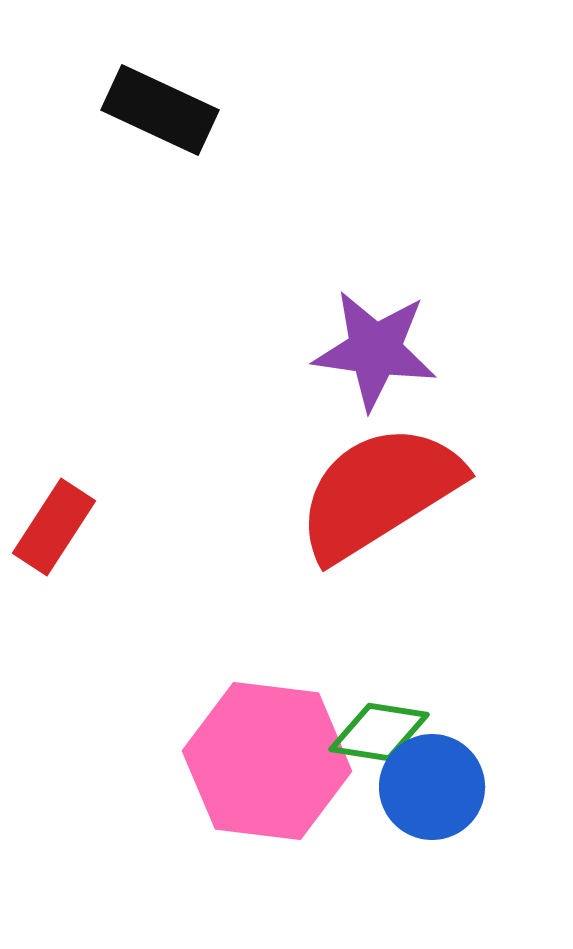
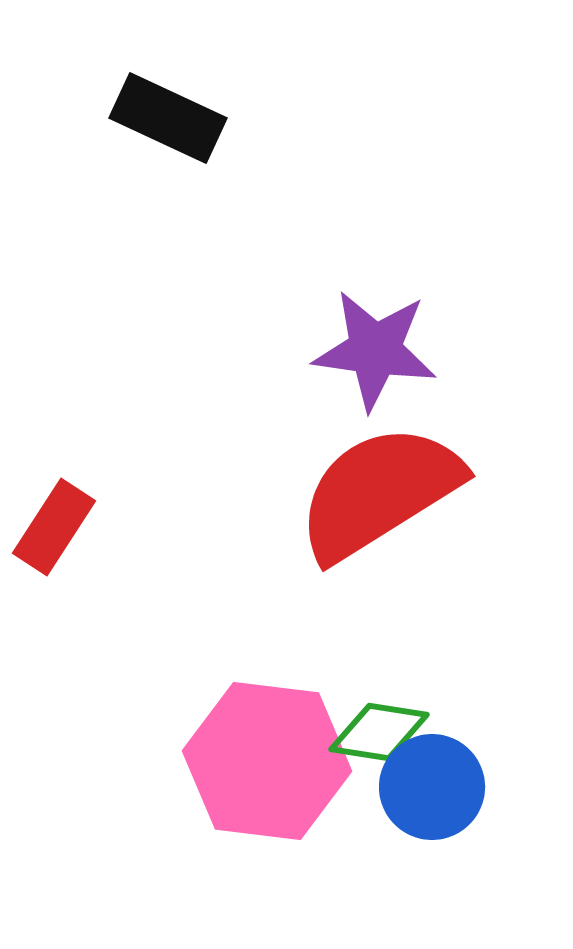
black rectangle: moved 8 px right, 8 px down
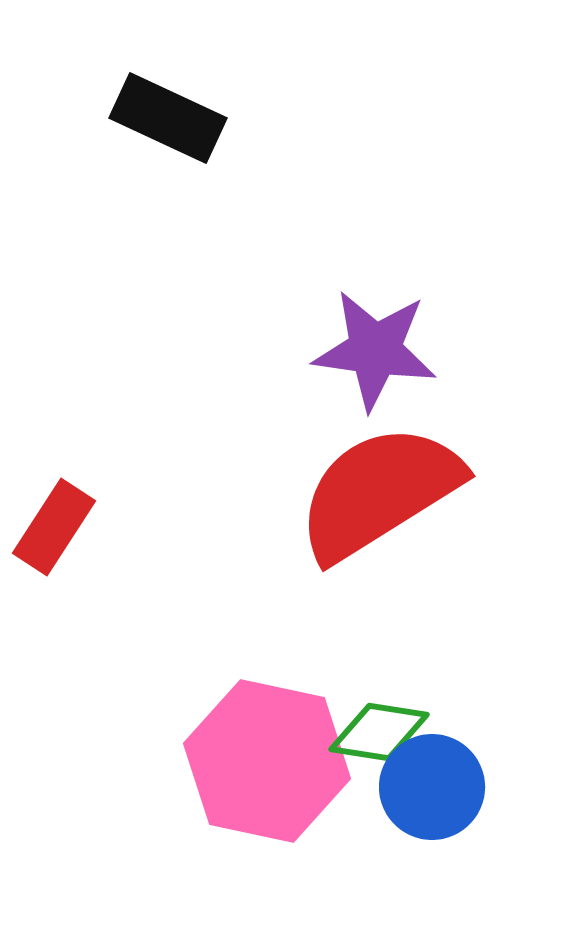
pink hexagon: rotated 5 degrees clockwise
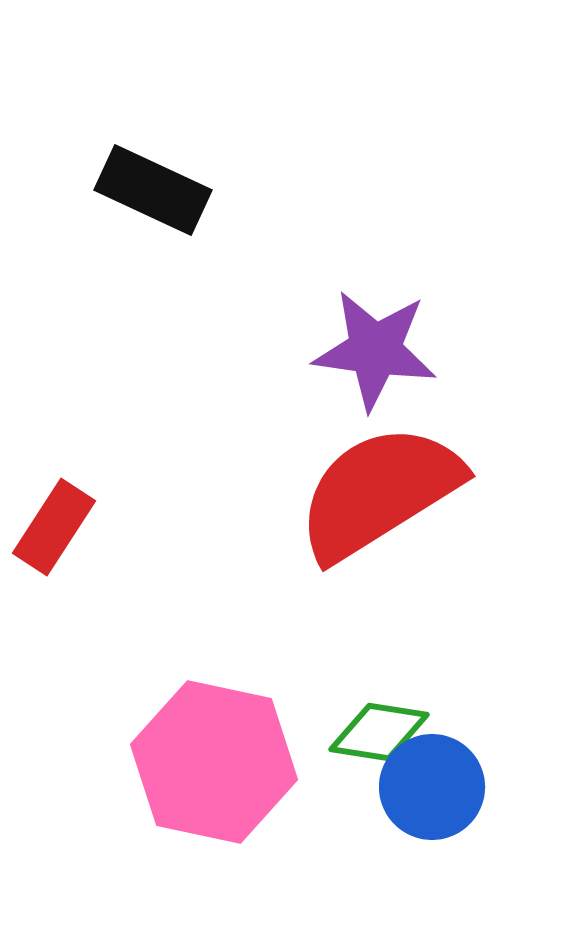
black rectangle: moved 15 px left, 72 px down
pink hexagon: moved 53 px left, 1 px down
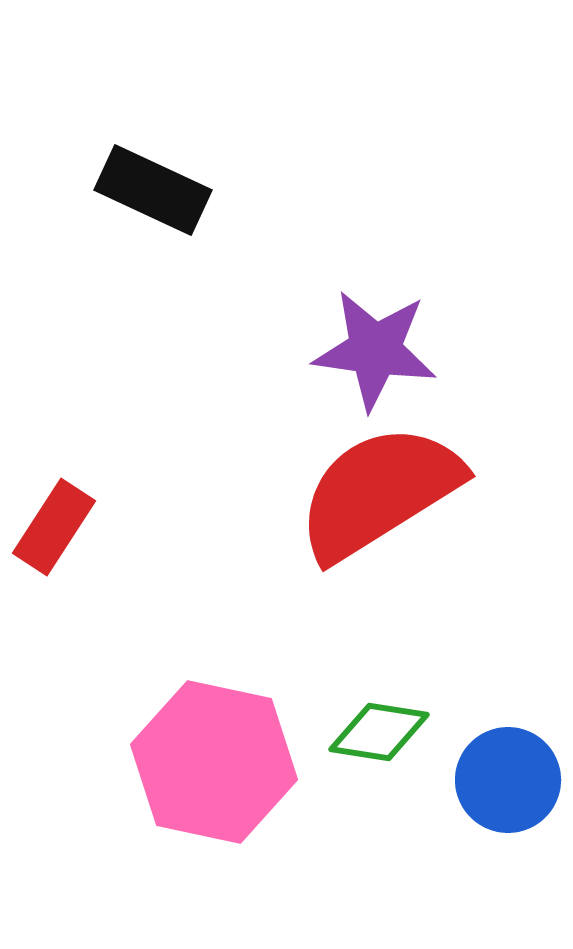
blue circle: moved 76 px right, 7 px up
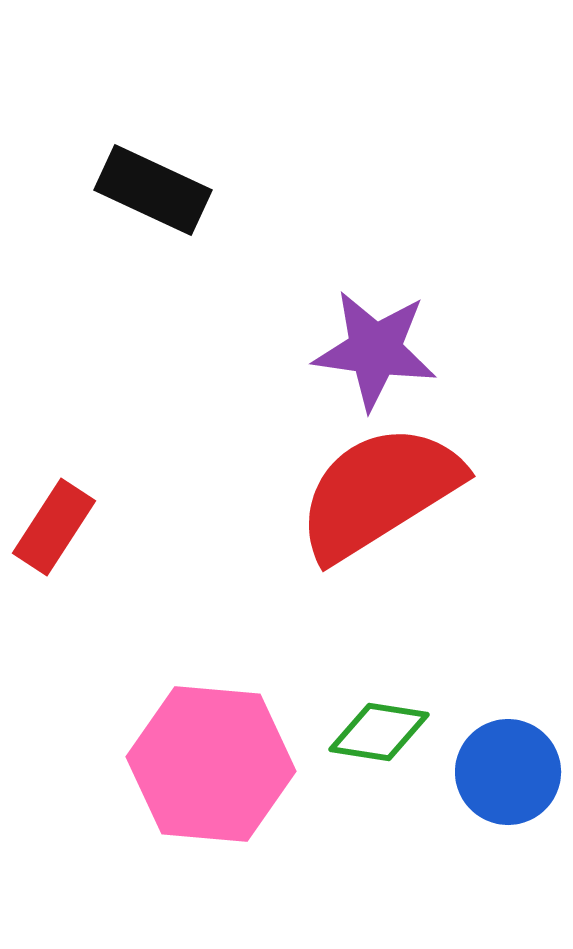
pink hexagon: moved 3 px left, 2 px down; rotated 7 degrees counterclockwise
blue circle: moved 8 px up
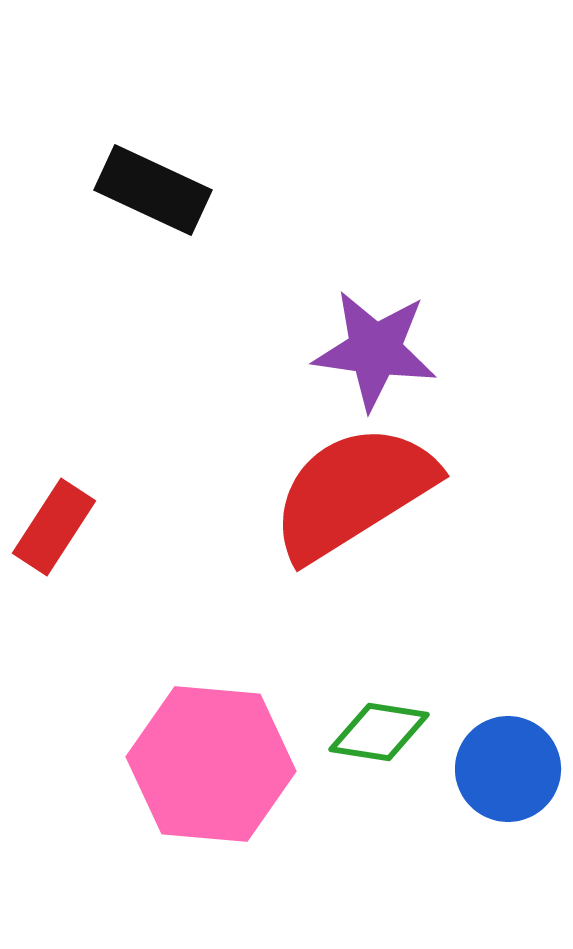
red semicircle: moved 26 px left
blue circle: moved 3 px up
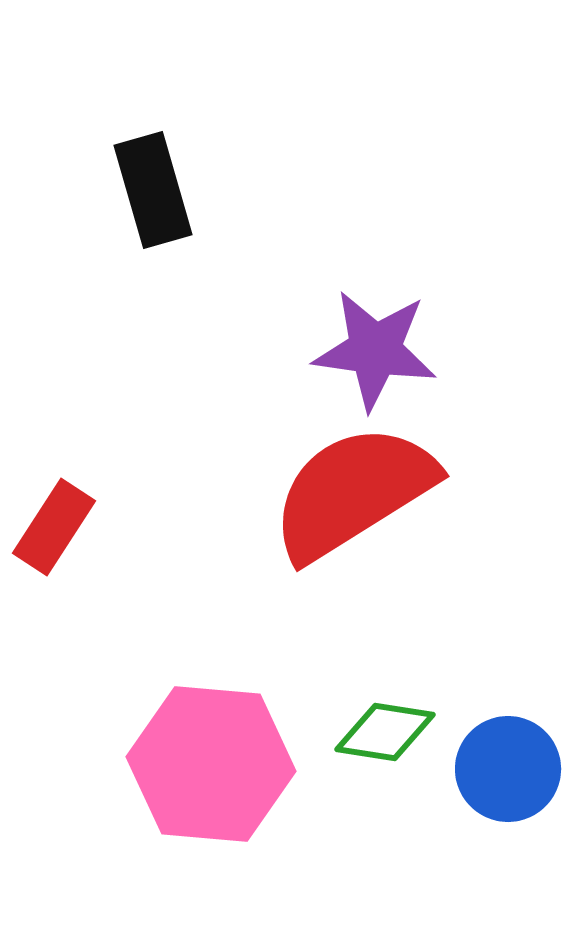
black rectangle: rotated 49 degrees clockwise
green diamond: moved 6 px right
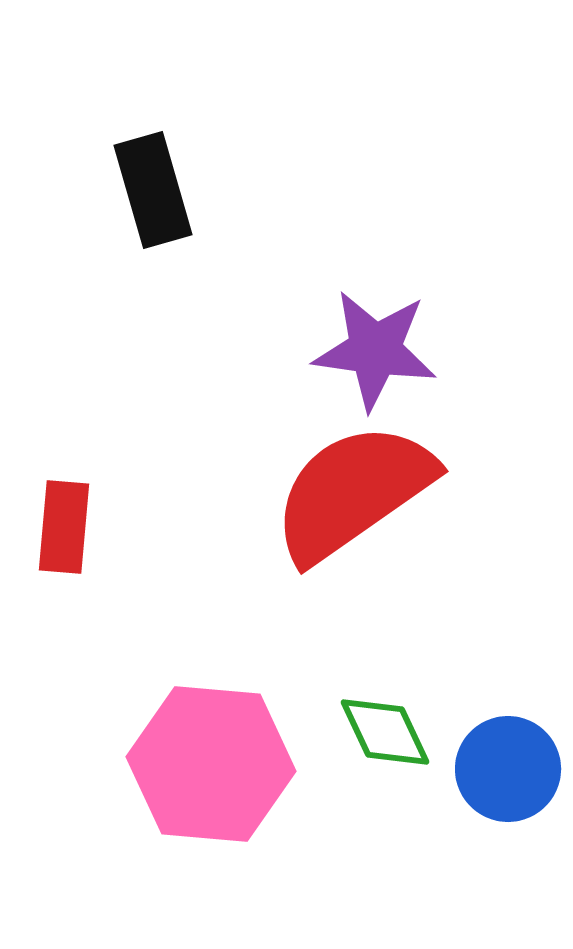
red semicircle: rotated 3 degrees counterclockwise
red rectangle: moved 10 px right; rotated 28 degrees counterclockwise
green diamond: rotated 56 degrees clockwise
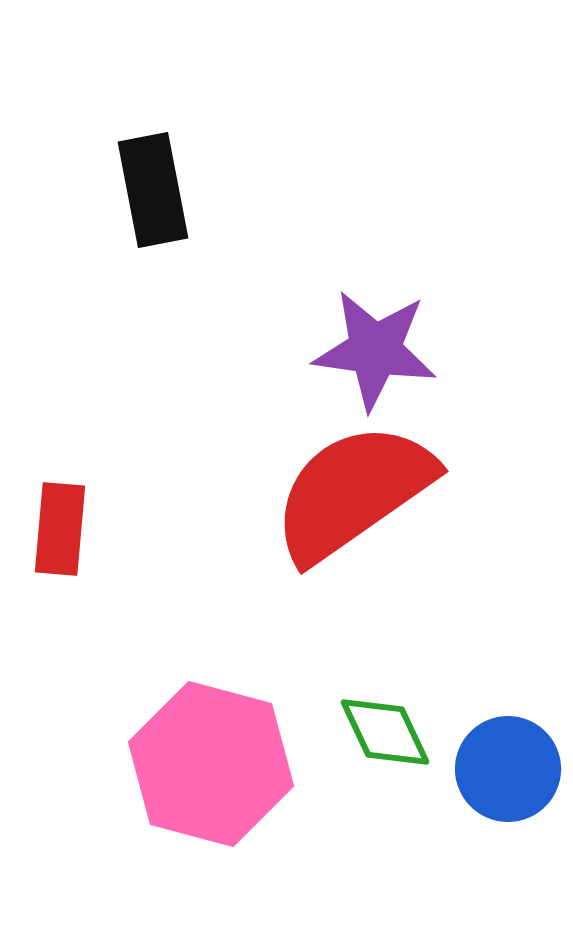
black rectangle: rotated 5 degrees clockwise
red rectangle: moved 4 px left, 2 px down
pink hexagon: rotated 10 degrees clockwise
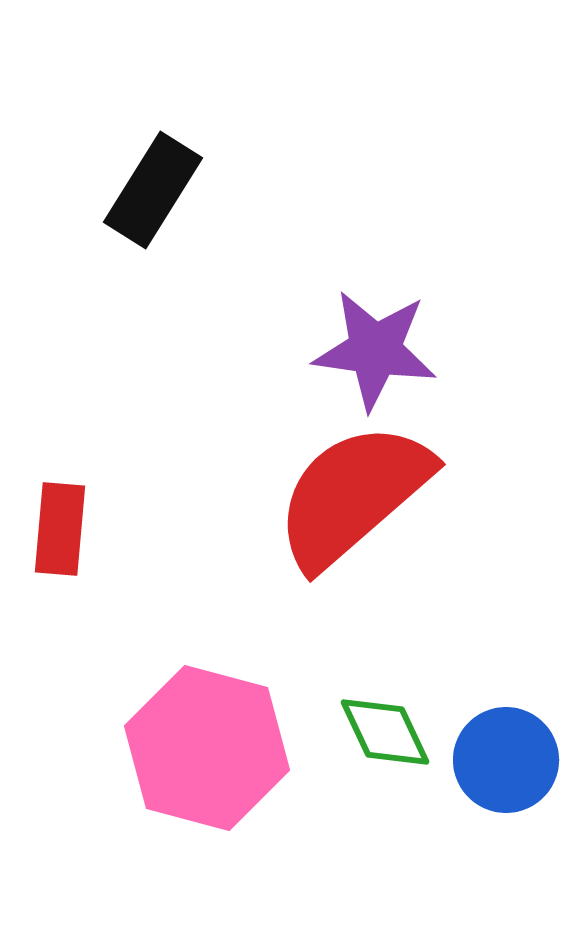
black rectangle: rotated 43 degrees clockwise
red semicircle: moved 3 px down; rotated 6 degrees counterclockwise
pink hexagon: moved 4 px left, 16 px up
blue circle: moved 2 px left, 9 px up
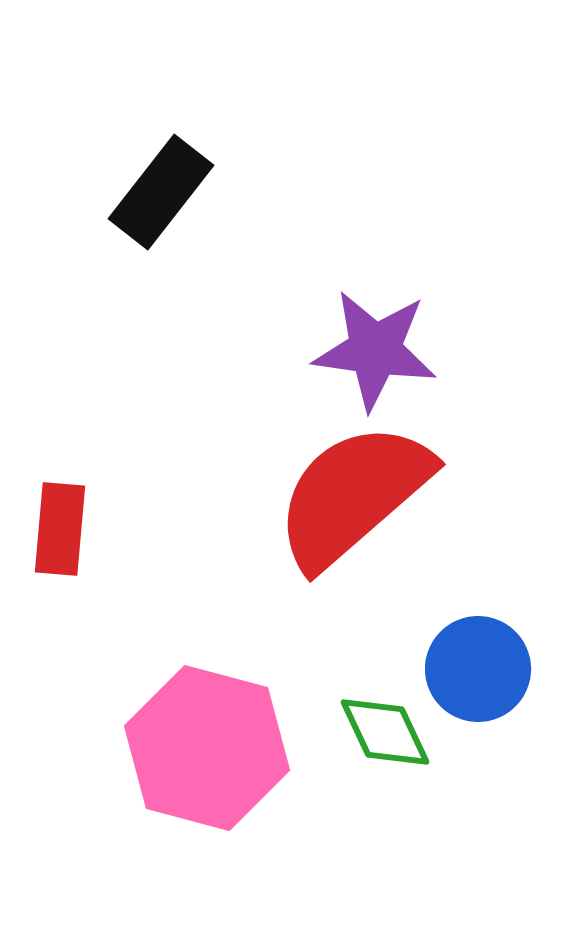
black rectangle: moved 8 px right, 2 px down; rotated 6 degrees clockwise
blue circle: moved 28 px left, 91 px up
